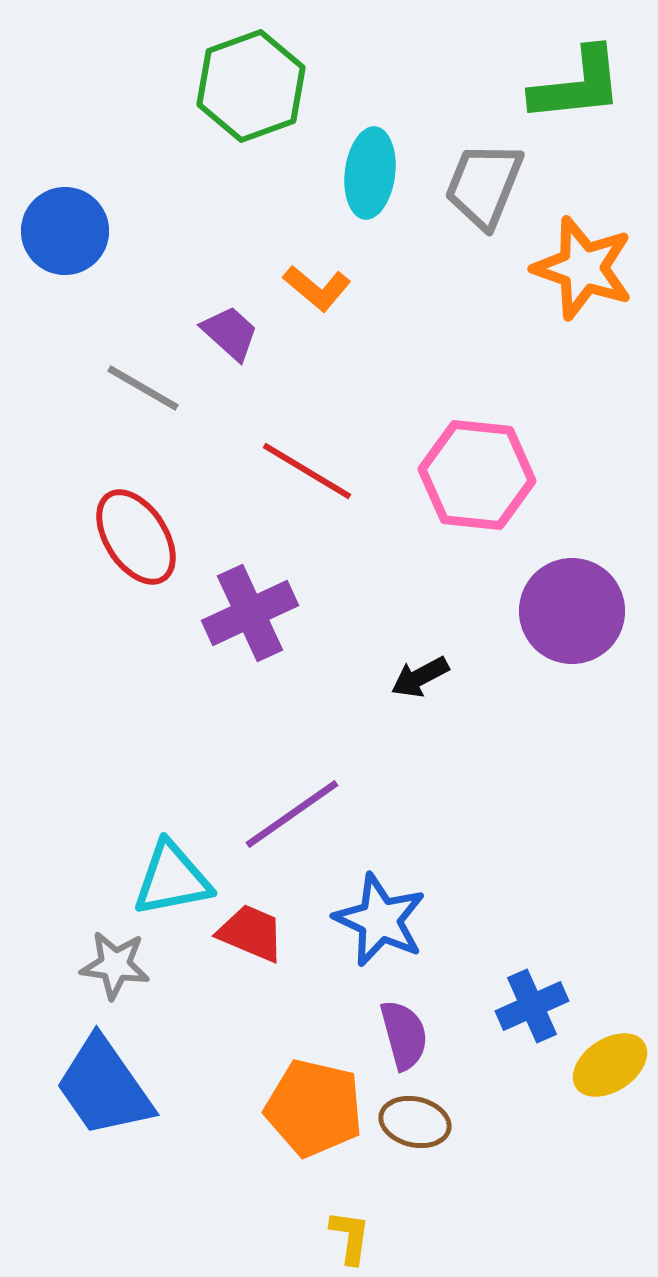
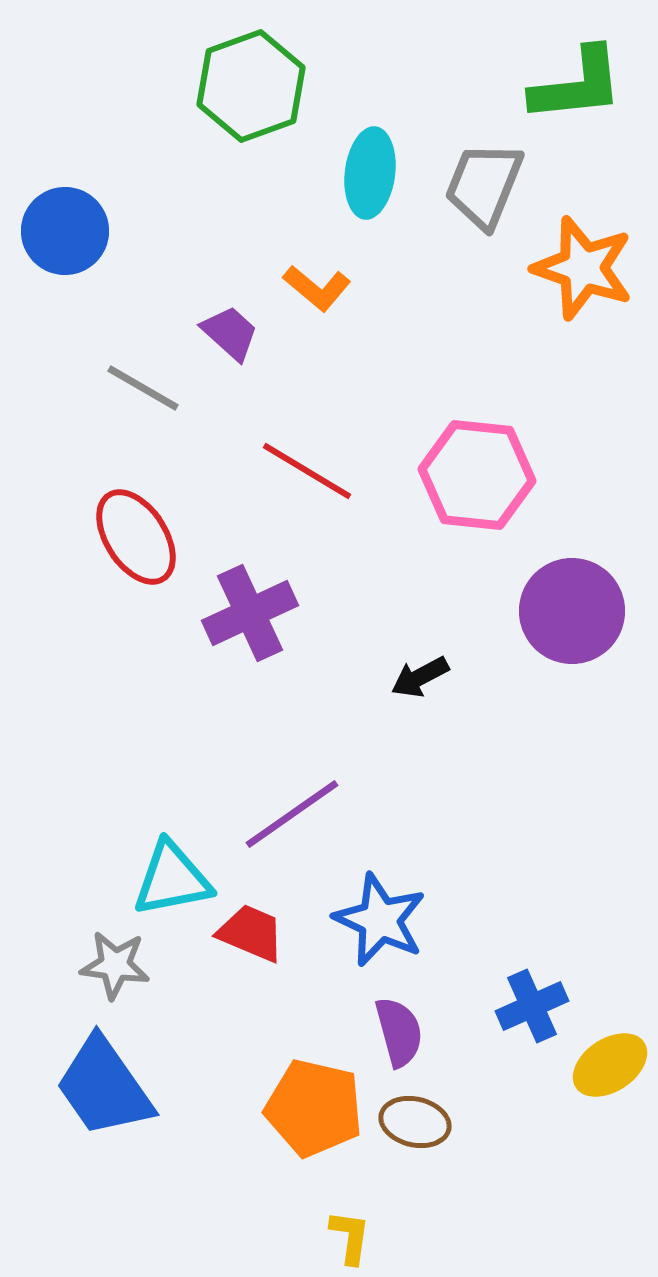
purple semicircle: moved 5 px left, 3 px up
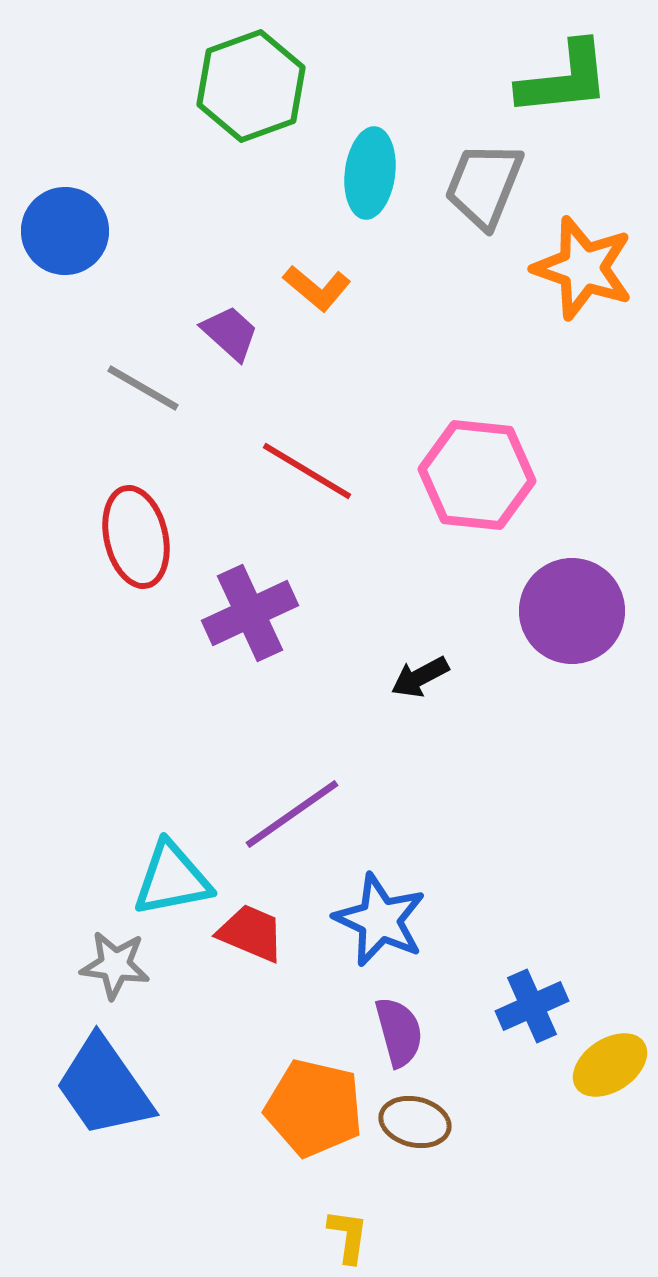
green L-shape: moved 13 px left, 6 px up
red ellipse: rotated 20 degrees clockwise
yellow L-shape: moved 2 px left, 1 px up
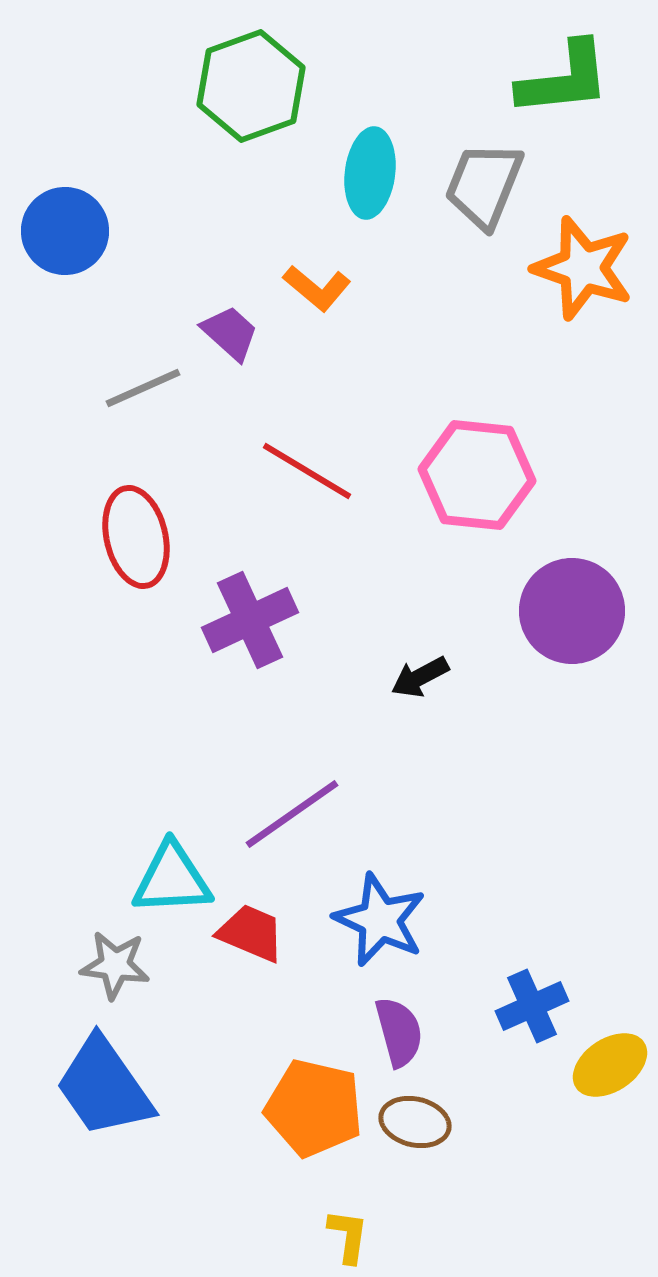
gray line: rotated 54 degrees counterclockwise
purple cross: moved 7 px down
cyan triangle: rotated 8 degrees clockwise
